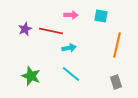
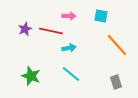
pink arrow: moved 2 px left, 1 px down
orange line: rotated 55 degrees counterclockwise
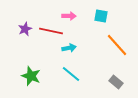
gray rectangle: rotated 32 degrees counterclockwise
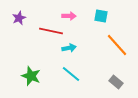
purple star: moved 6 px left, 11 px up
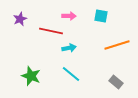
purple star: moved 1 px right, 1 px down
orange line: rotated 65 degrees counterclockwise
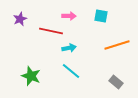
cyan line: moved 3 px up
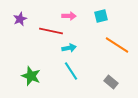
cyan square: rotated 24 degrees counterclockwise
orange line: rotated 50 degrees clockwise
cyan line: rotated 18 degrees clockwise
gray rectangle: moved 5 px left
